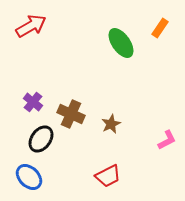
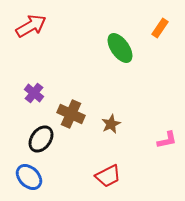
green ellipse: moved 1 px left, 5 px down
purple cross: moved 1 px right, 9 px up
pink L-shape: rotated 15 degrees clockwise
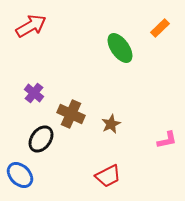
orange rectangle: rotated 12 degrees clockwise
blue ellipse: moved 9 px left, 2 px up
